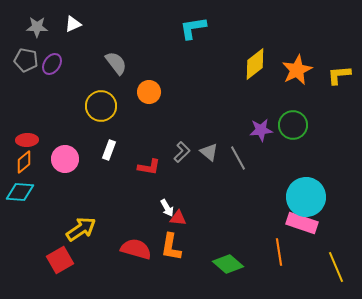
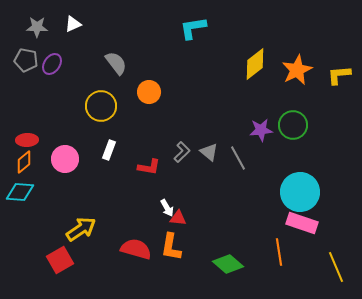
cyan circle: moved 6 px left, 5 px up
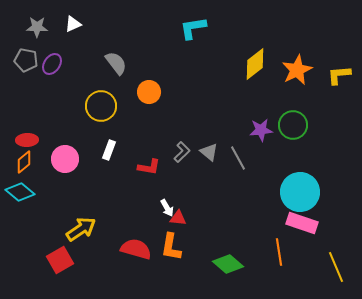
cyan diamond: rotated 36 degrees clockwise
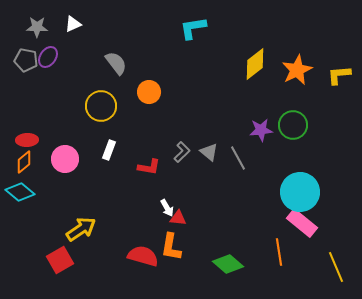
purple ellipse: moved 4 px left, 7 px up
pink rectangle: rotated 20 degrees clockwise
red semicircle: moved 7 px right, 7 px down
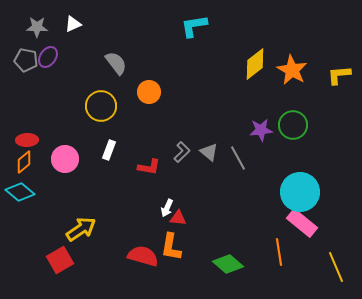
cyan L-shape: moved 1 px right, 2 px up
orange star: moved 5 px left; rotated 16 degrees counterclockwise
white arrow: rotated 54 degrees clockwise
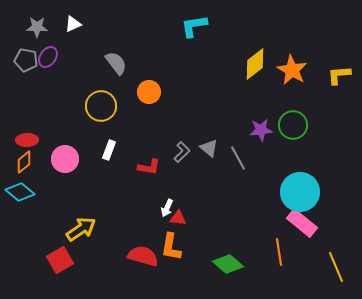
gray triangle: moved 4 px up
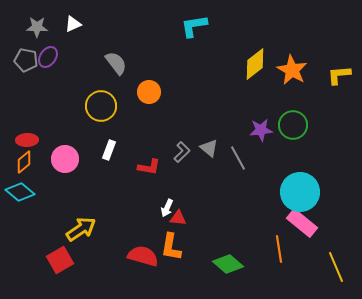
orange line: moved 3 px up
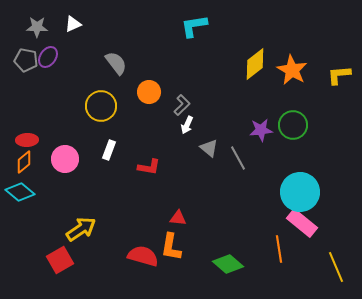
gray L-shape: moved 47 px up
white arrow: moved 20 px right, 83 px up
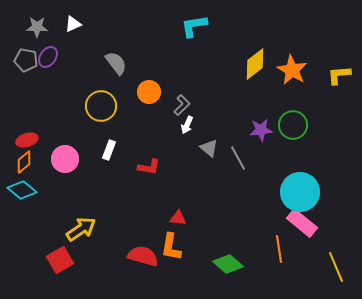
red ellipse: rotated 15 degrees counterclockwise
cyan diamond: moved 2 px right, 2 px up
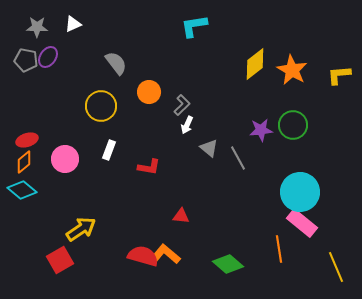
red triangle: moved 3 px right, 2 px up
orange L-shape: moved 5 px left, 7 px down; rotated 120 degrees clockwise
